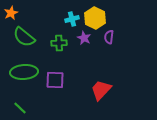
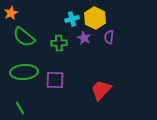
green line: rotated 16 degrees clockwise
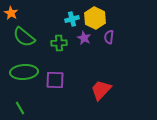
orange star: rotated 16 degrees counterclockwise
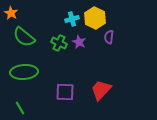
purple star: moved 5 px left, 4 px down
green cross: rotated 28 degrees clockwise
purple square: moved 10 px right, 12 px down
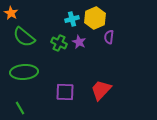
yellow hexagon: rotated 10 degrees clockwise
